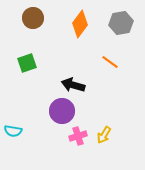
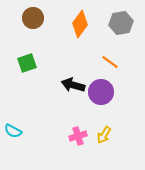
purple circle: moved 39 px right, 19 px up
cyan semicircle: rotated 18 degrees clockwise
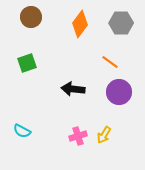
brown circle: moved 2 px left, 1 px up
gray hexagon: rotated 10 degrees clockwise
black arrow: moved 4 px down; rotated 10 degrees counterclockwise
purple circle: moved 18 px right
cyan semicircle: moved 9 px right
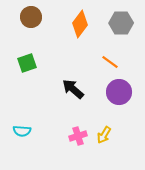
black arrow: rotated 35 degrees clockwise
cyan semicircle: rotated 24 degrees counterclockwise
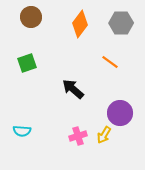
purple circle: moved 1 px right, 21 px down
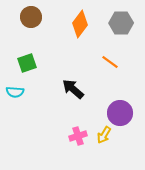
cyan semicircle: moved 7 px left, 39 px up
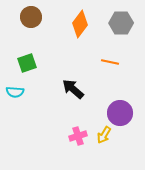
orange line: rotated 24 degrees counterclockwise
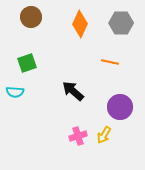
orange diamond: rotated 12 degrees counterclockwise
black arrow: moved 2 px down
purple circle: moved 6 px up
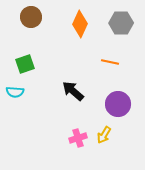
green square: moved 2 px left, 1 px down
purple circle: moved 2 px left, 3 px up
pink cross: moved 2 px down
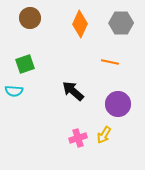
brown circle: moved 1 px left, 1 px down
cyan semicircle: moved 1 px left, 1 px up
